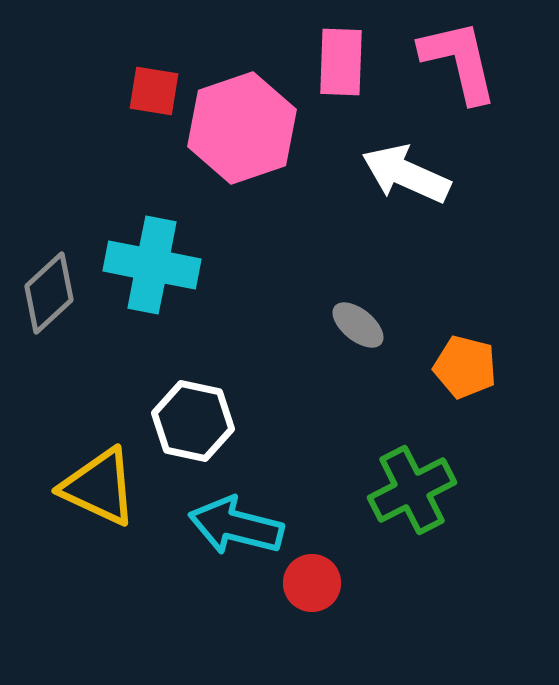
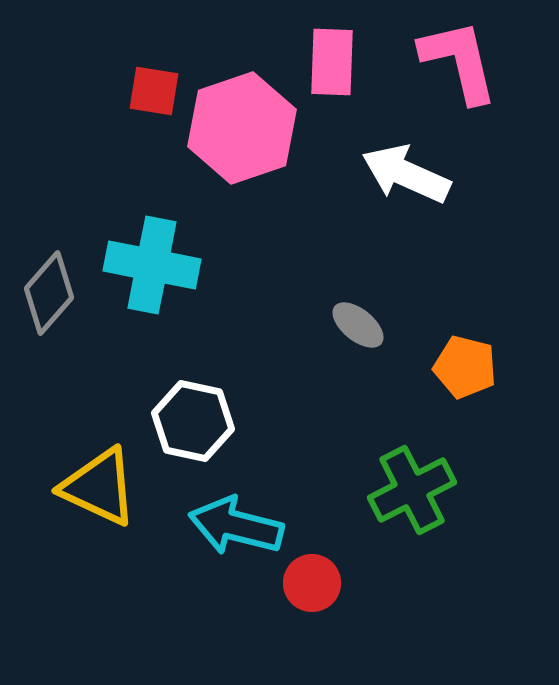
pink rectangle: moved 9 px left
gray diamond: rotated 6 degrees counterclockwise
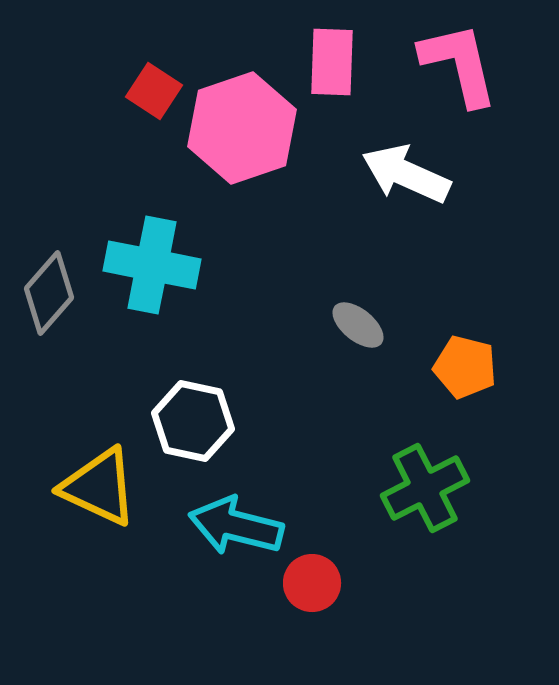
pink L-shape: moved 3 px down
red square: rotated 24 degrees clockwise
green cross: moved 13 px right, 2 px up
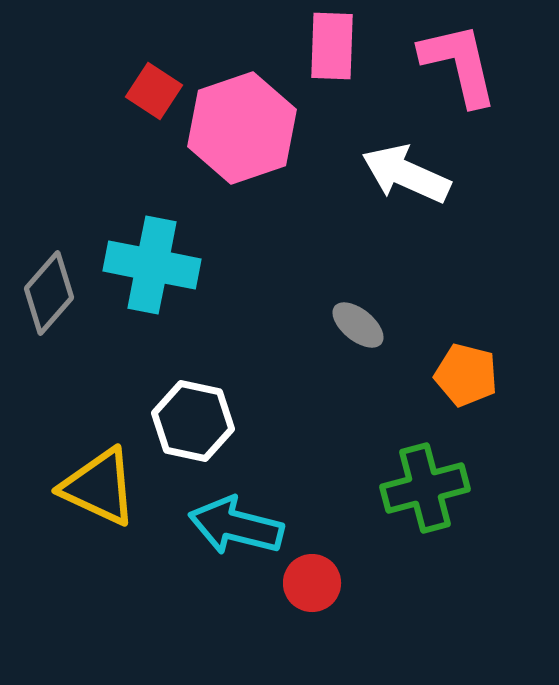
pink rectangle: moved 16 px up
orange pentagon: moved 1 px right, 8 px down
green cross: rotated 12 degrees clockwise
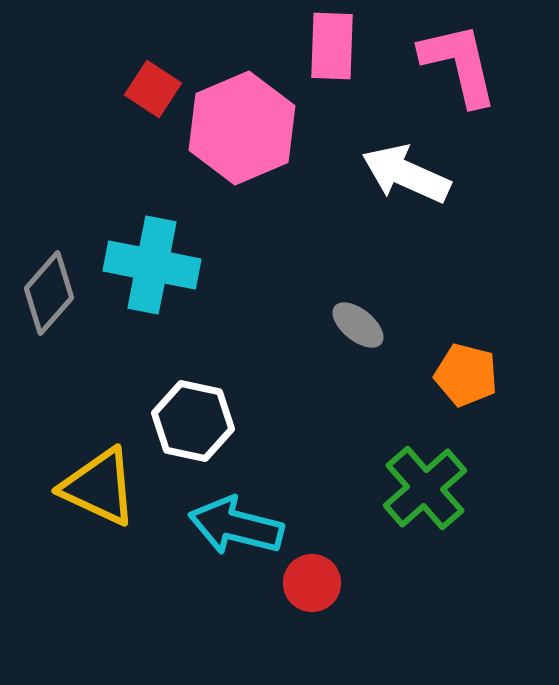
red square: moved 1 px left, 2 px up
pink hexagon: rotated 4 degrees counterclockwise
green cross: rotated 26 degrees counterclockwise
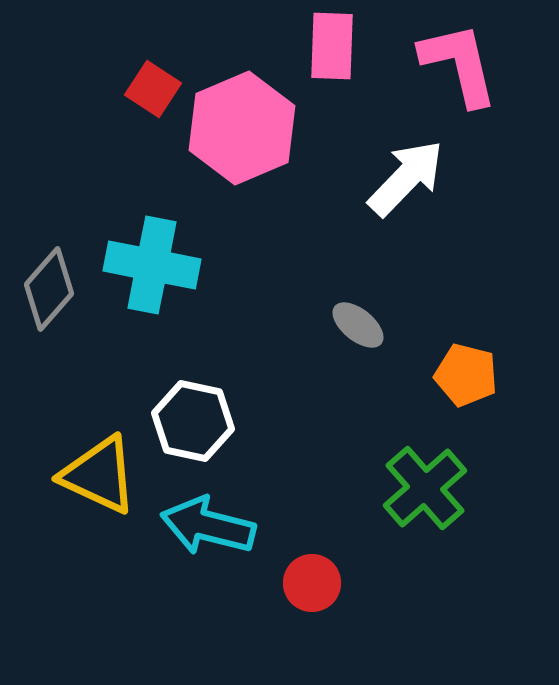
white arrow: moved 4 px down; rotated 110 degrees clockwise
gray diamond: moved 4 px up
yellow triangle: moved 12 px up
cyan arrow: moved 28 px left
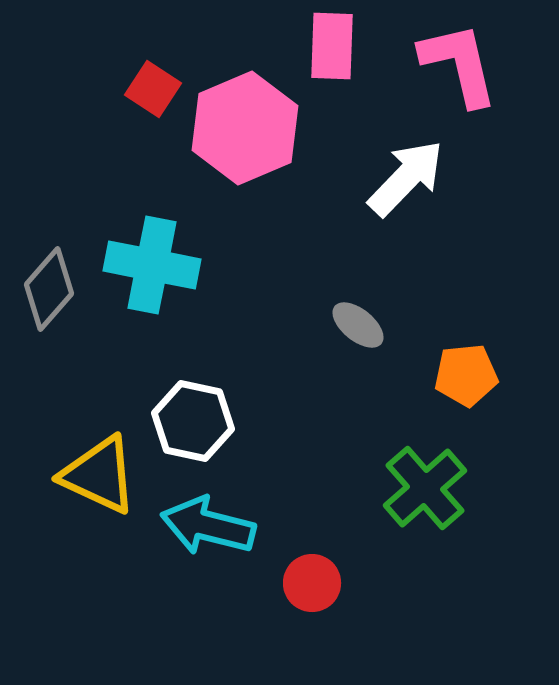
pink hexagon: moved 3 px right
orange pentagon: rotated 20 degrees counterclockwise
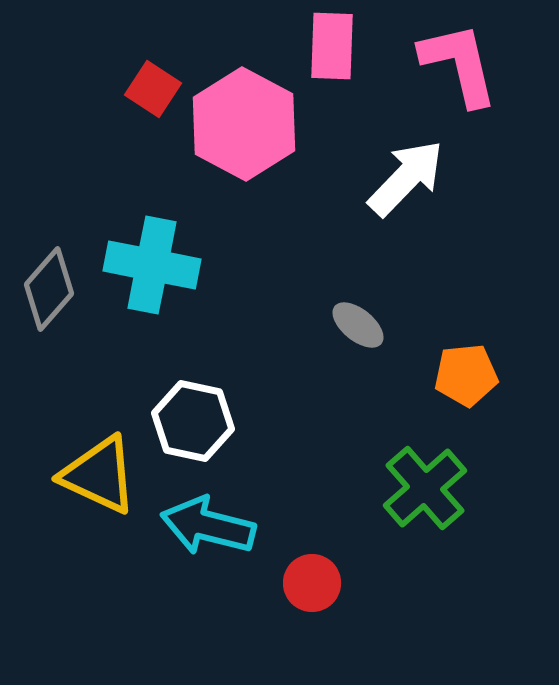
pink hexagon: moved 1 px left, 4 px up; rotated 9 degrees counterclockwise
